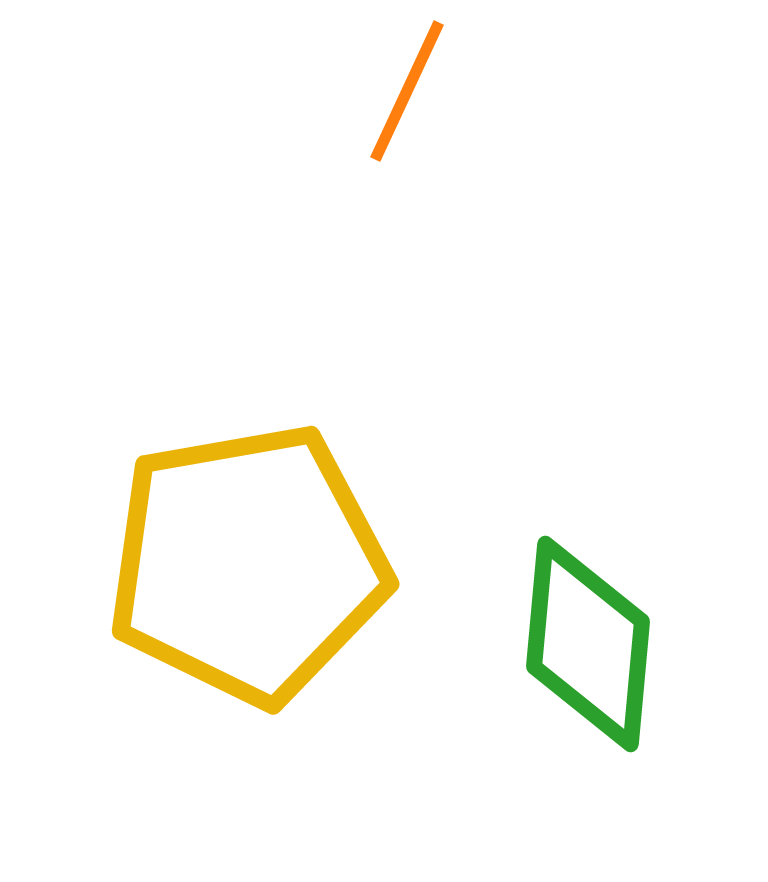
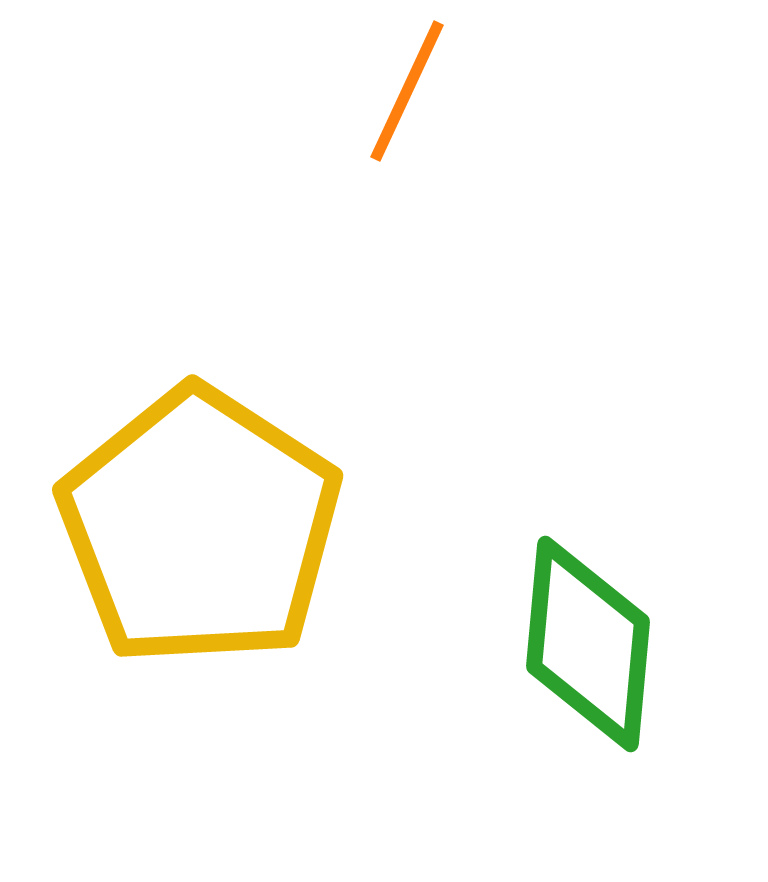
yellow pentagon: moved 48 px left, 37 px up; rotated 29 degrees counterclockwise
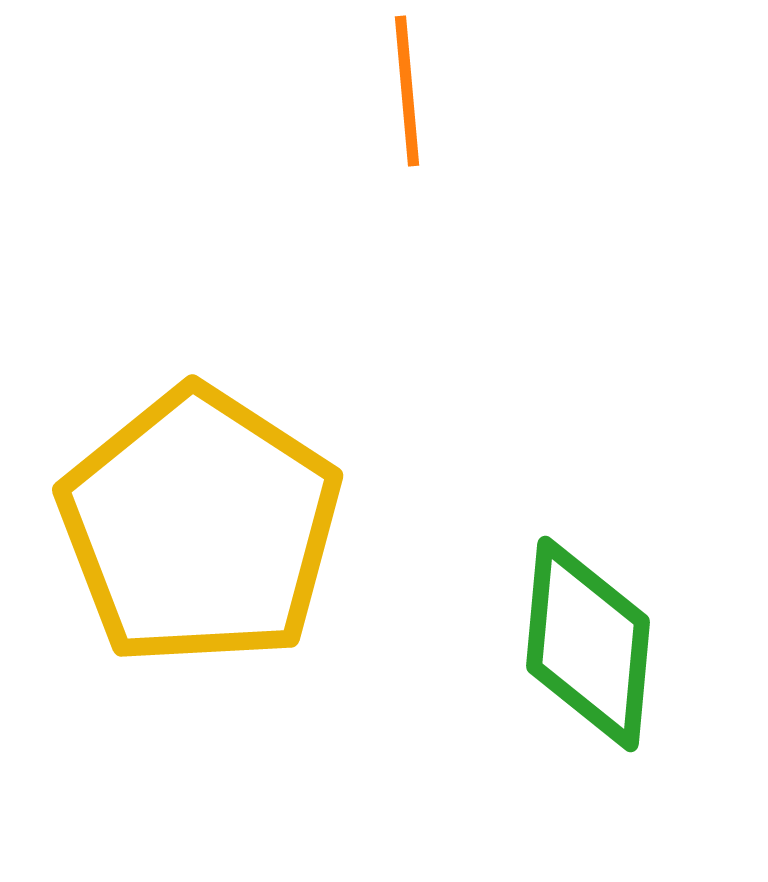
orange line: rotated 30 degrees counterclockwise
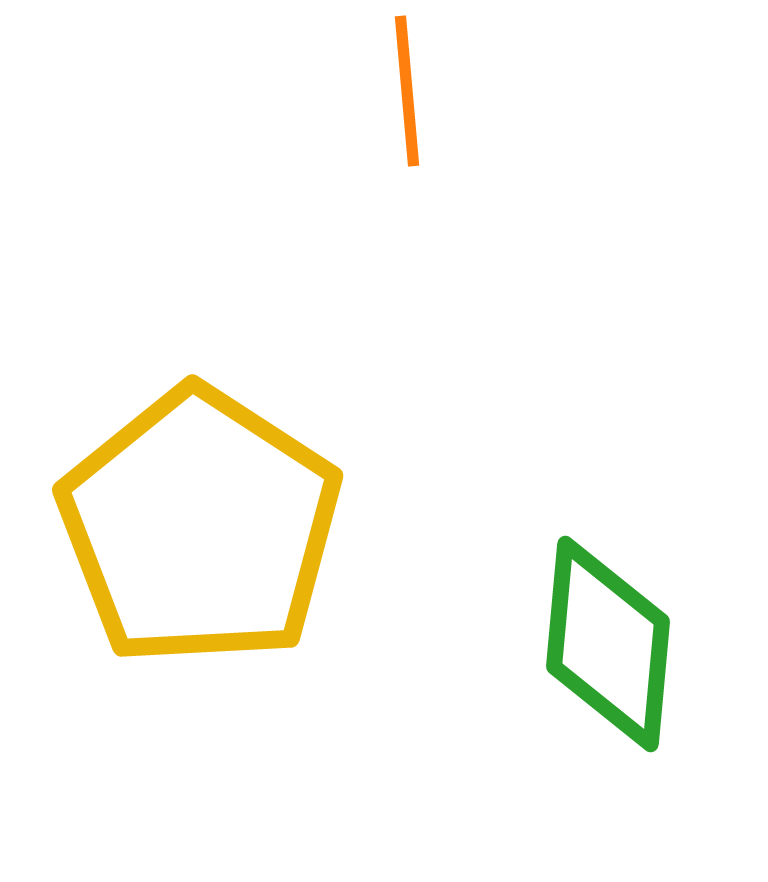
green diamond: moved 20 px right
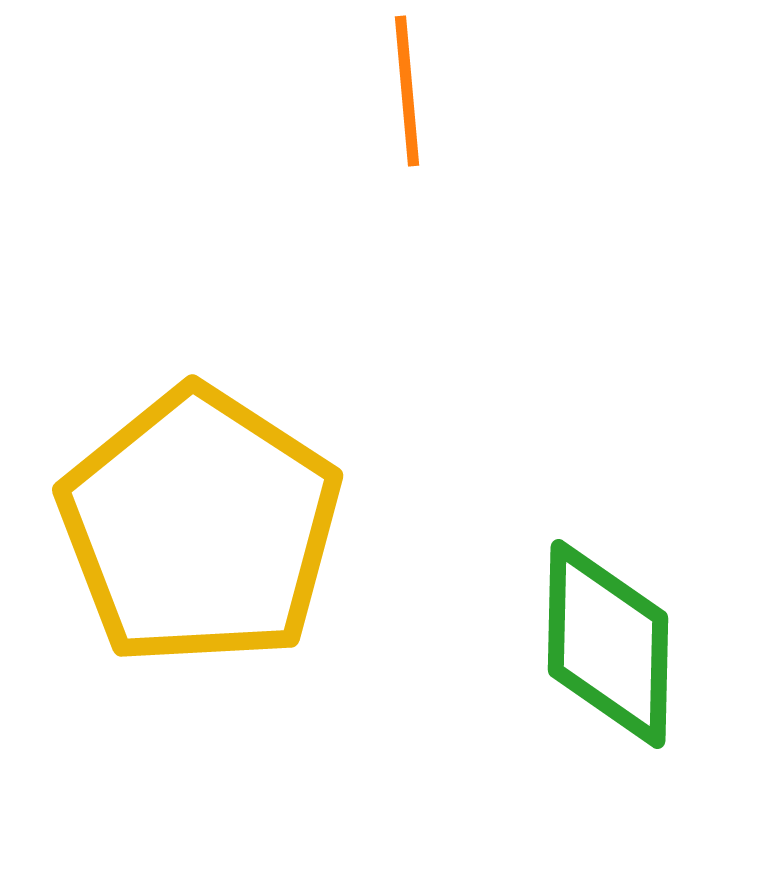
green diamond: rotated 4 degrees counterclockwise
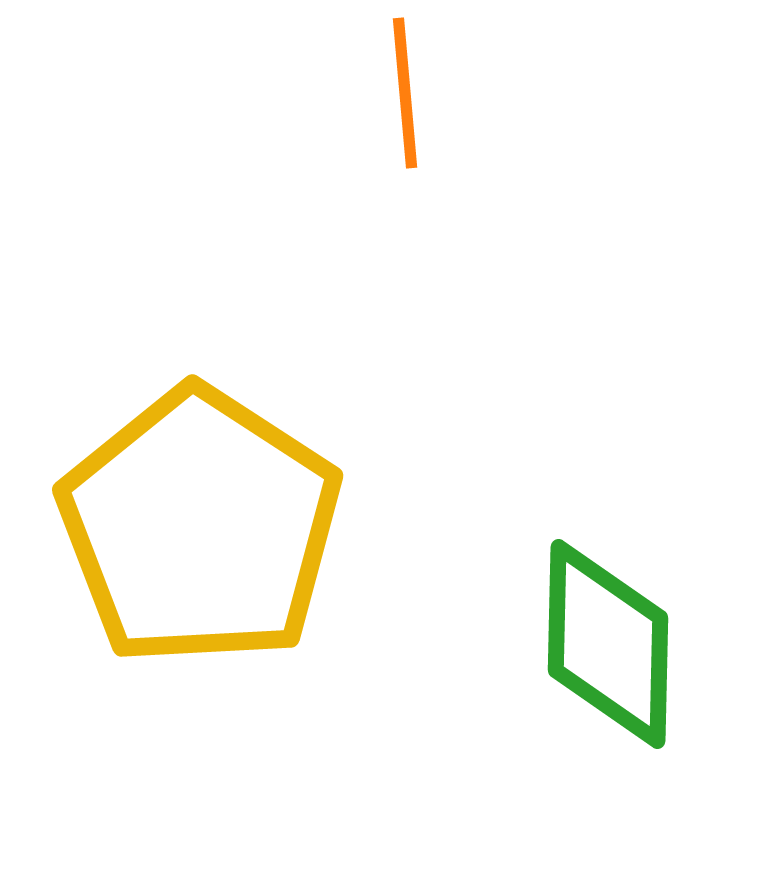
orange line: moved 2 px left, 2 px down
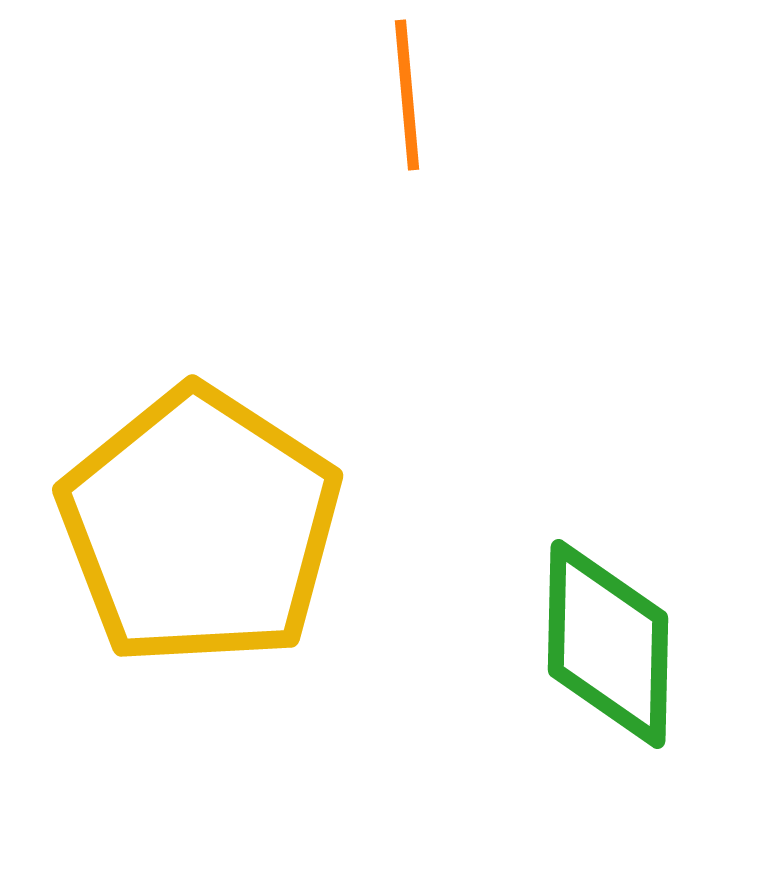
orange line: moved 2 px right, 2 px down
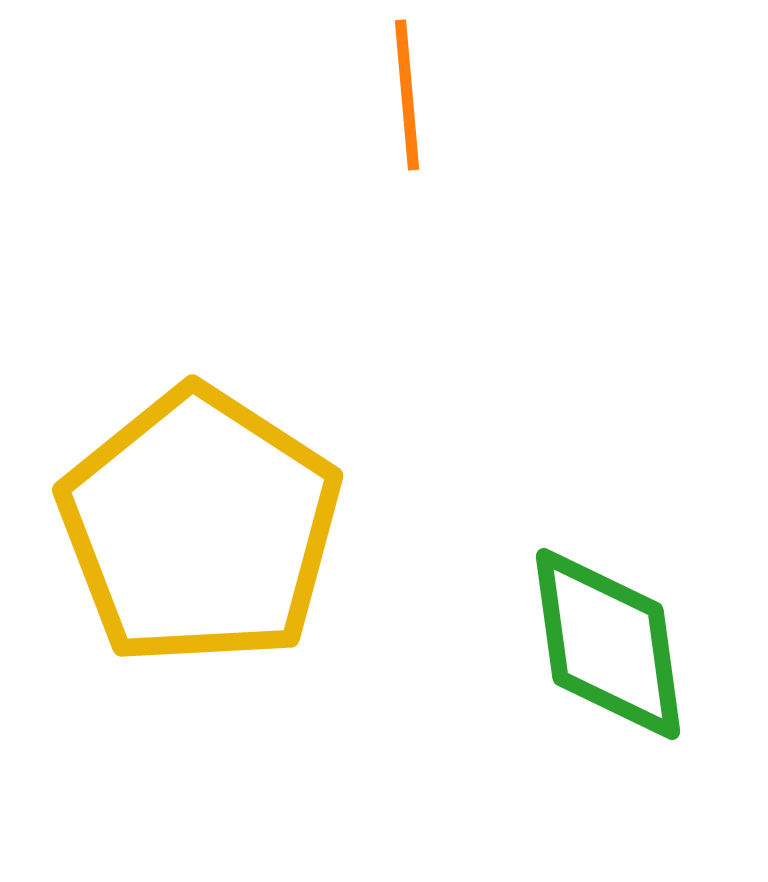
green diamond: rotated 9 degrees counterclockwise
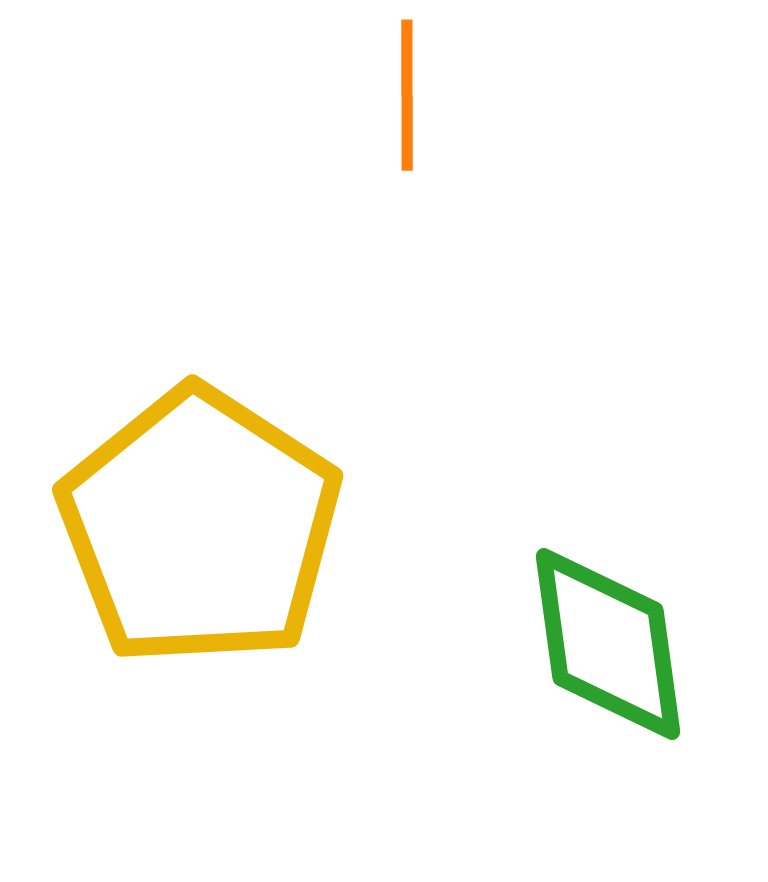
orange line: rotated 5 degrees clockwise
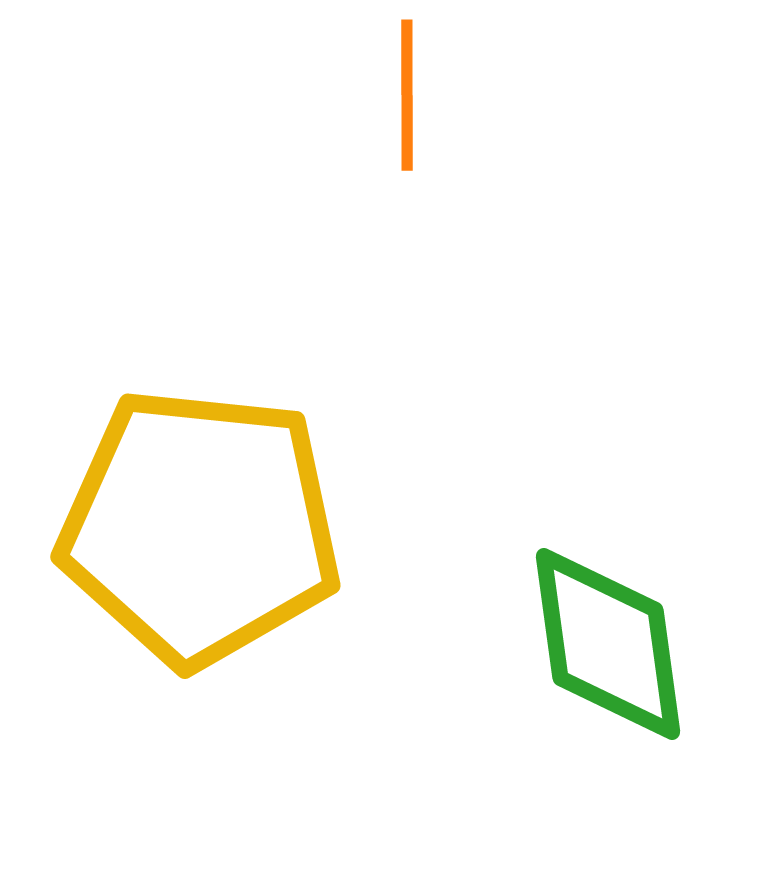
yellow pentagon: rotated 27 degrees counterclockwise
